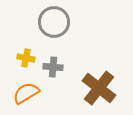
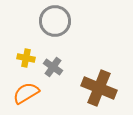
gray circle: moved 1 px right, 1 px up
gray cross: rotated 30 degrees clockwise
brown cross: rotated 16 degrees counterclockwise
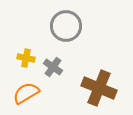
gray circle: moved 11 px right, 5 px down
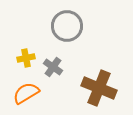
gray circle: moved 1 px right
yellow cross: rotated 24 degrees counterclockwise
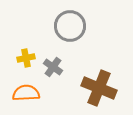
gray circle: moved 3 px right
orange semicircle: rotated 28 degrees clockwise
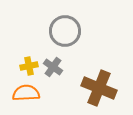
gray circle: moved 5 px left, 5 px down
yellow cross: moved 3 px right, 8 px down
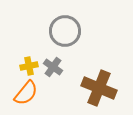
orange semicircle: rotated 132 degrees clockwise
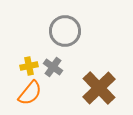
brown cross: rotated 24 degrees clockwise
orange semicircle: moved 4 px right
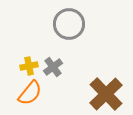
gray circle: moved 4 px right, 7 px up
gray cross: rotated 18 degrees clockwise
brown cross: moved 7 px right, 6 px down
